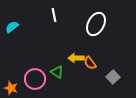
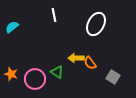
gray square: rotated 16 degrees counterclockwise
orange star: moved 14 px up
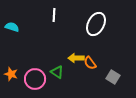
white line: rotated 16 degrees clockwise
cyan semicircle: rotated 56 degrees clockwise
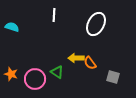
gray square: rotated 16 degrees counterclockwise
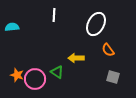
cyan semicircle: rotated 24 degrees counterclockwise
orange semicircle: moved 18 px right, 13 px up
orange star: moved 6 px right, 1 px down
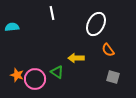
white line: moved 2 px left, 2 px up; rotated 16 degrees counterclockwise
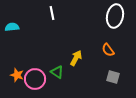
white ellipse: moved 19 px right, 8 px up; rotated 15 degrees counterclockwise
yellow arrow: rotated 119 degrees clockwise
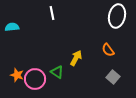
white ellipse: moved 2 px right
gray square: rotated 24 degrees clockwise
